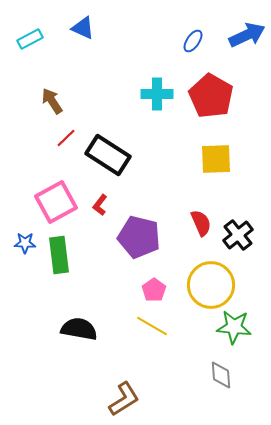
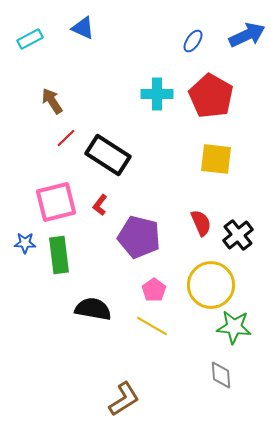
yellow square: rotated 8 degrees clockwise
pink square: rotated 15 degrees clockwise
black semicircle: moved 14 px right, 20 px up
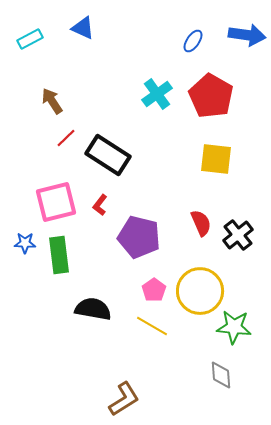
blue arrow: rotated 33 degrees clockwise
cyan cross: rotated 36 degrees counterclockwise
yellow circle: moved 11 px left, 6 px down
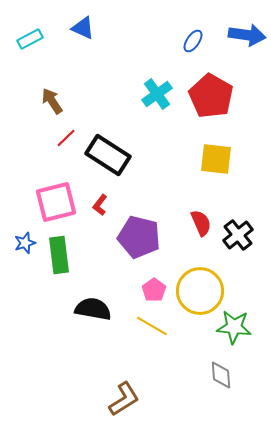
blue star: rotated 20 degrees counterclockwise
